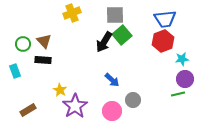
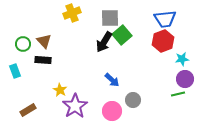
gray square: moved 5 px left, 3 px down
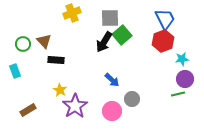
blue trapezoid: rotated 110 degrees counterclockwise
black rectangle: moved 13 px right
gray circle: moved 1 px left, 1 px up
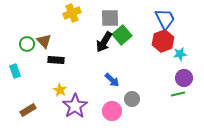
green circle: moved 4 px right
cyan star: moved 2 px left, 5 px up
purple circle: moved 1 px left, 1 px up
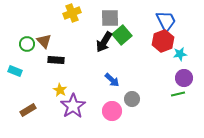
blue trapezoid: moved 1 px right, 2 px down
cyan rectangle: rotated 48 degrees counterclockwise
purple star: moved 2 px left
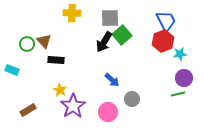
yellow cross: rotated 24 degrees clockwise
cyan rectangle: moved 3 px left, 1 px up
pink circle: moved 4 px left, 1 px down
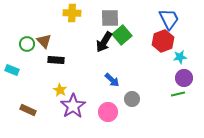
blue trapezoid: moved 3 px right, 2 px up
cyan star: moved 3 px down
brown rectangle: rotated 56 degrees clockwise
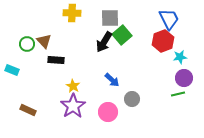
yellow star: moved 13 px right, 4 px up
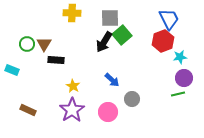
brown triangle: moved 3 px down; rotated 14 degrees clockwise
purple star: moved 1 px left, 4 px down
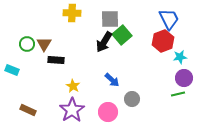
gray square: moved 1 px down
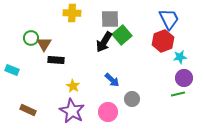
green circle: moved 4 px right, 6 px up
purple star: moved 1 px down; rotated 10 degrees counterclockwise
